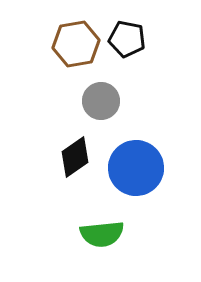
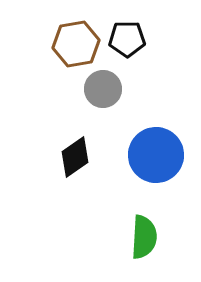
black pentagon: rotated 12 degrees counterclockwise
gray circle: moved 2 px right, 12 px up
blue circle: moved 20 px right, 13 px up
green semicircle: moved 42 px right, 3 px down; rotated 81 degrees counterclockwise
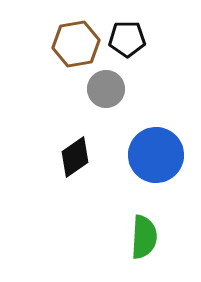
gray circle: moved 3 px right
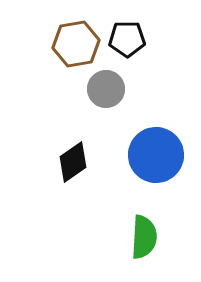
black diamond: moved 2 px left, 5 px down
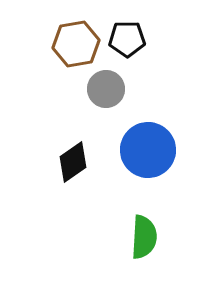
blue circle: moved 8 px left, 5 px up
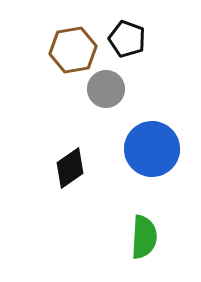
black pentagon: rotated 21 degrees clockwise
brown hexagon: moved 3 px left, 6 px down
blue circle: moved 4 px right, 1 px up
black diamond: moved 3 px left, 6 px down
